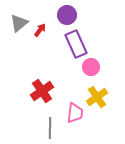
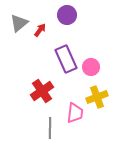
purple rectangle: moved 10 px left, 15 px down
yellow cross: rotated 15 degrees clockwise
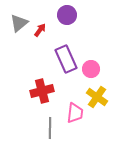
pink circle: moved 2 px down
red cross: rotated 20 degrees clockwise
yellow cross: rotated 35 degrees counterclockwise
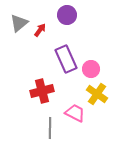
yellow cross: moved 3 px up
pink trapezoid: rotated 70 degrees counterclockwise
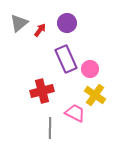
purple circle: moved 8 px down
pink circle: moved 1 px left
yellow cross: moved 2 px left, 1 px down
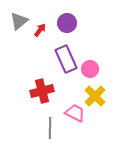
gray triangle: moved 2 px up
yellow cross: moved 1 px down; rotated 10 degrees clockwise
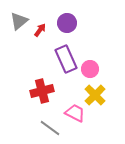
yellow cross: moved 1 px up
gray line: rotated 55 degrees counterclockwise
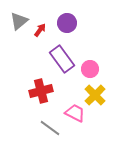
purple rectangle: moved 4 px left; rotated 12 degrees counterclockwise
red cross: moved 1 px left
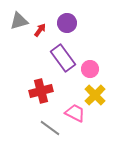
gray triangle: rotated 24 degrees clockwise
purple rectangle: moved 1 px right, 1 px up
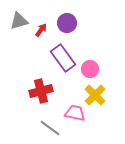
red arrow: moved 1 px right
pink trapezoid: rotated 15 degrees counterclockwise
